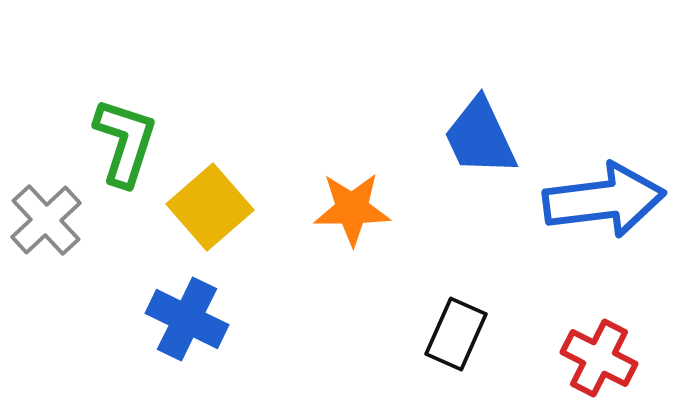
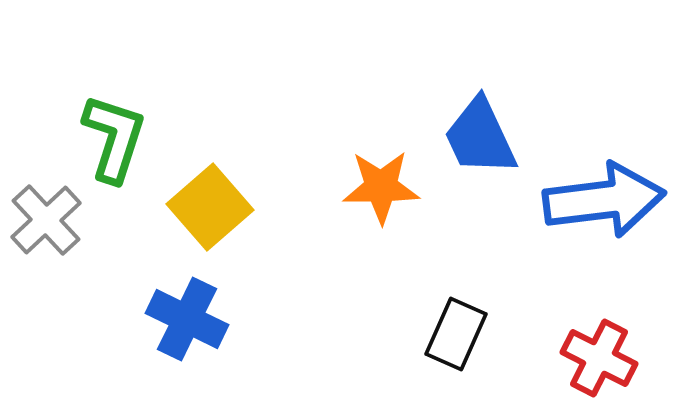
green L-shape: moved 11 px left, 4 px up
orange star: moved 29 px right, 22 px up
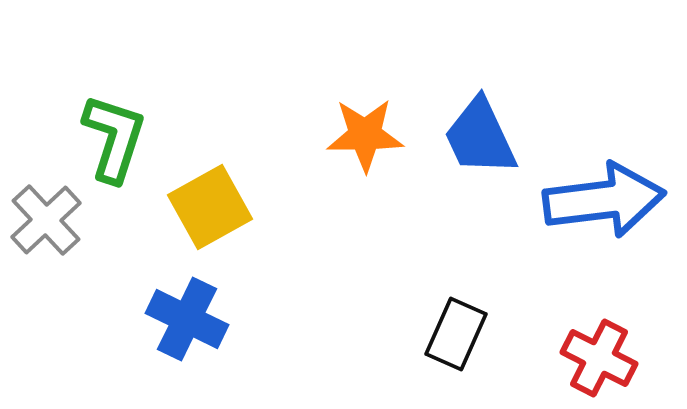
orange star: moved 16 px left, 52 px up
yellow square: rotated 12 degrees clockwise
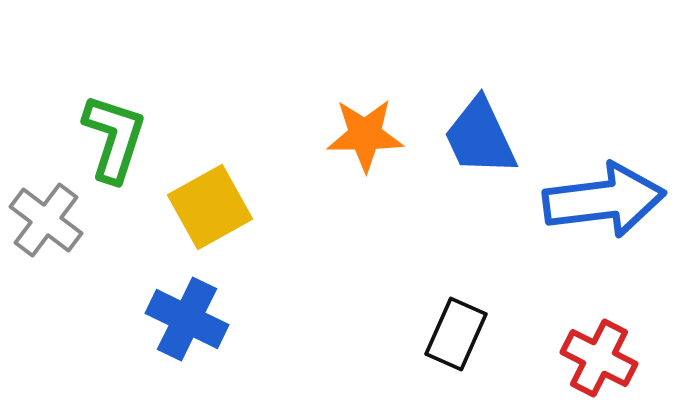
gray cross: rotated 10 degrees counterclockwise
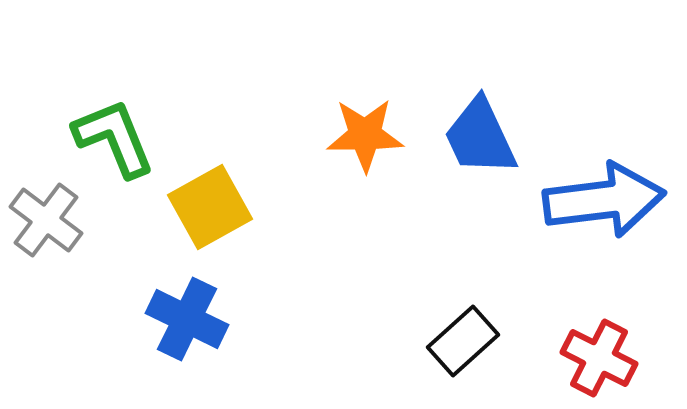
green L-shape: rotated 40 degrees counterclockwise
black rectangle: moved 7 px right, 7 px down; rotated 24 degrees clockwise
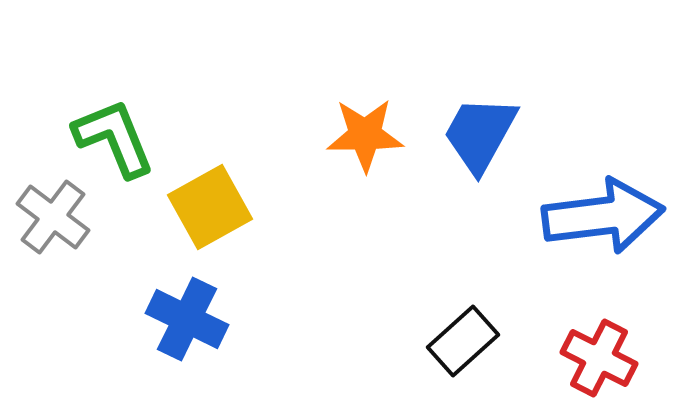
blue trapezoid: moved 3 px up; rotated 54 degrees clockwise
blue arrow: moved 1 px left, 16 px down
gray cross: moved 7 px right, 3 px up
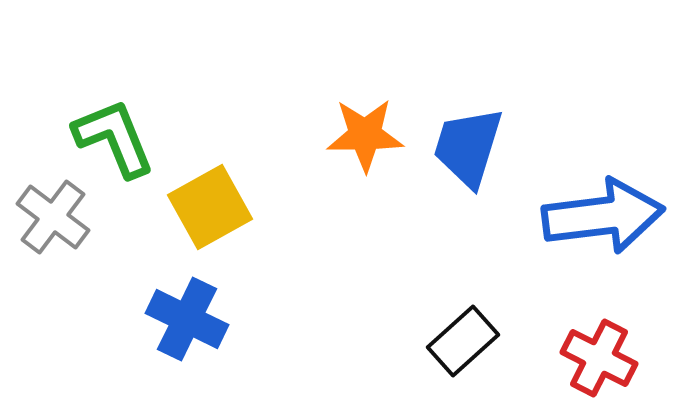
blue trapezoid: moved 12 px left, 13 px down; rotated 12 degrees counterclockwise
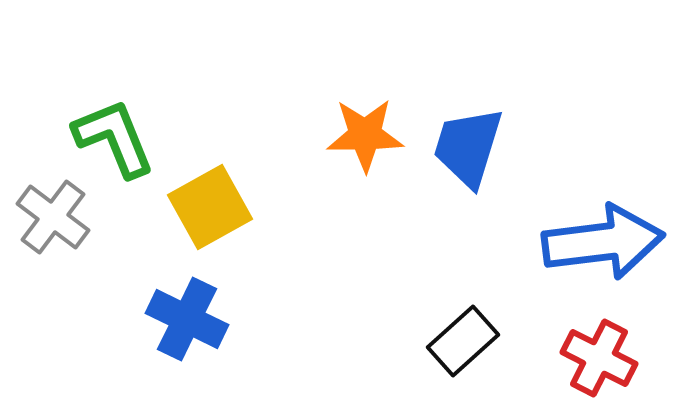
blue arrow: moved 26 px down
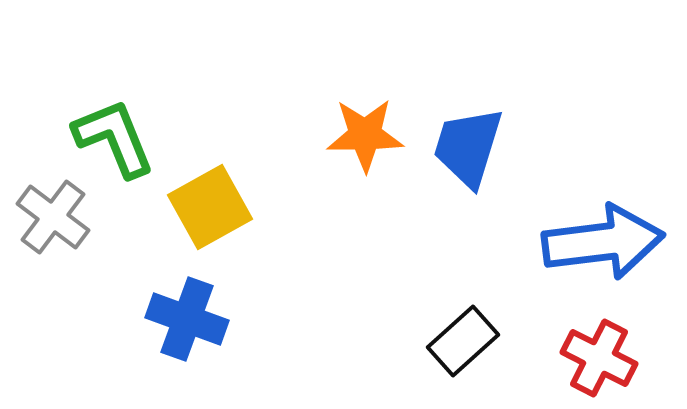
blue cross: rotated 6 degrees counterclockwise
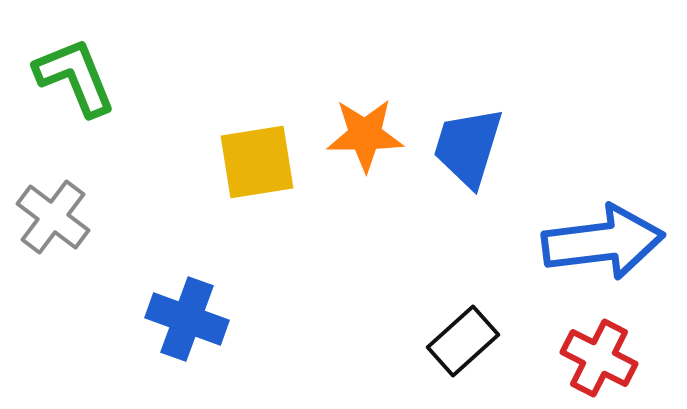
green L-shape: moved 39 px left, 61 px up
yellow square: moved 47 px right, 45 px up; rotated 20 degrees clockwise
